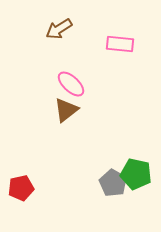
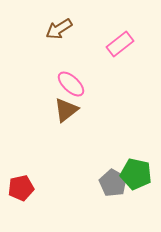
pink rectangle: rotated 44 degrees counterclockwise
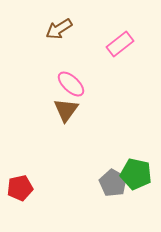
brown triangle: rotated 16 degrees counterclockwise
red pentagon: moved 1 px left
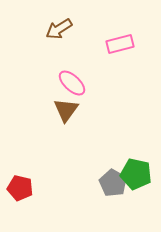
pink rectangle: rotated 24 degrees clockwise
pink ellipse: moved 1 px right, 1 px up
red pentagon: rotated 25 degrees clockwise
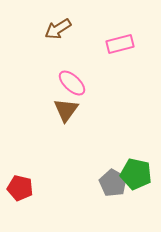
brown arrow: moved 1 px left
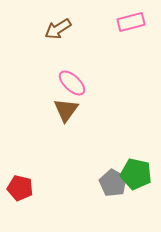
pink rectangle: moved 11 px right, 22 px up
